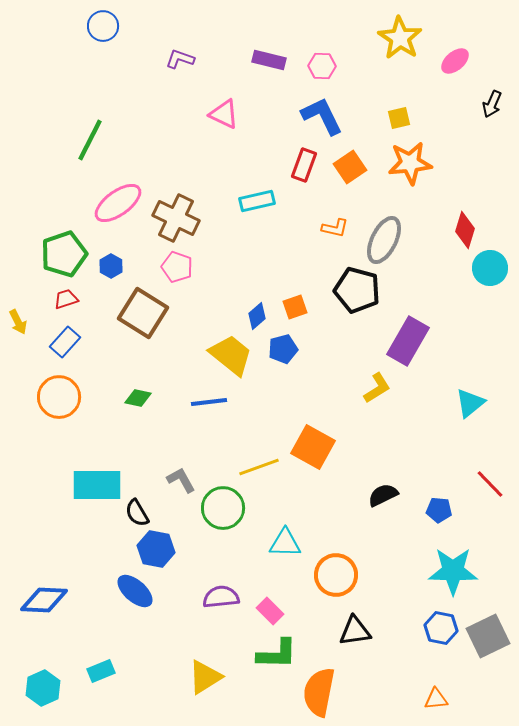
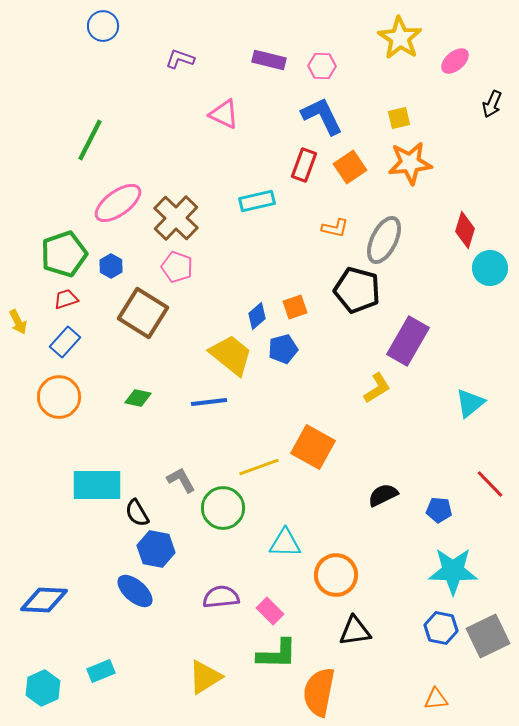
brown cross at (176, 218): rotated 18 degrees clockwise
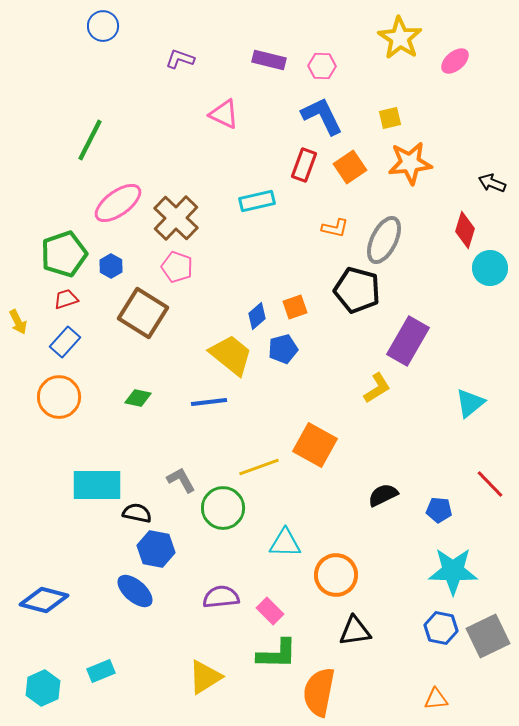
black arrow at (492, 104): moved 79 px down; rotated 88 degrees clockwise
yellow square at (399, 118): moved 9 px left
orange square at (313, 447): moved 2 px right, 2 px up
black semicircle at (137, 513): rotated 132 degrees clockwise
blue diamond at (44, 600): rotated 12 degrees clockwise
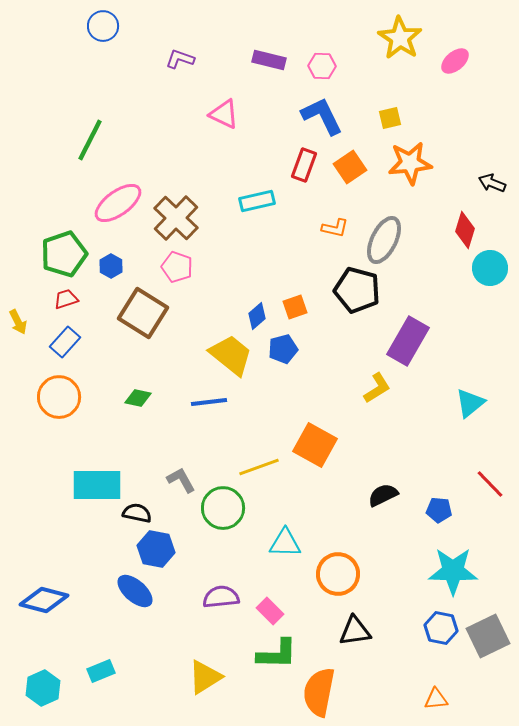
orange circle at (336, 575): moved 2 px right, 1 px up
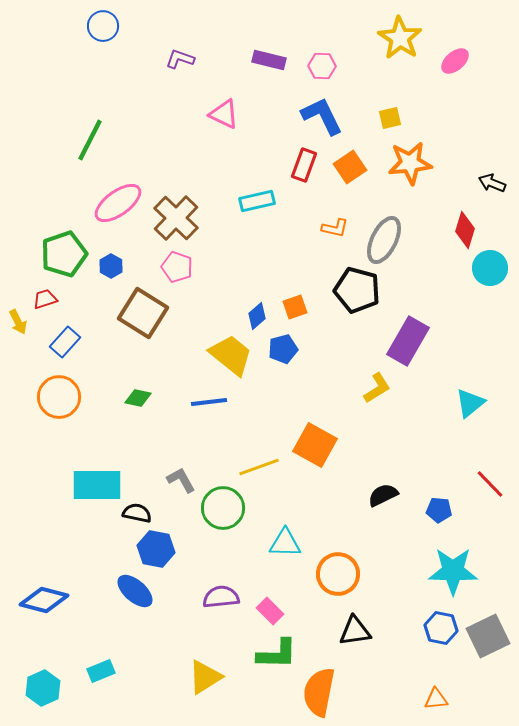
red trapezoid at (66, 299): moved 21 px left
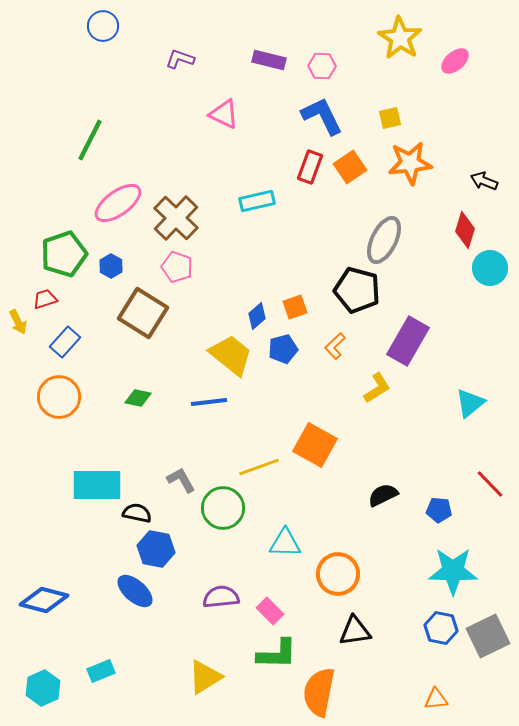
red rectangle at (304, 165): moved 6 px right, 2 px down
black arrow at (492, 183): moved 8 px left, 2 px up
orange L-shape at (335, 228): moved 118 px down; rotated 124 degrees clockwise
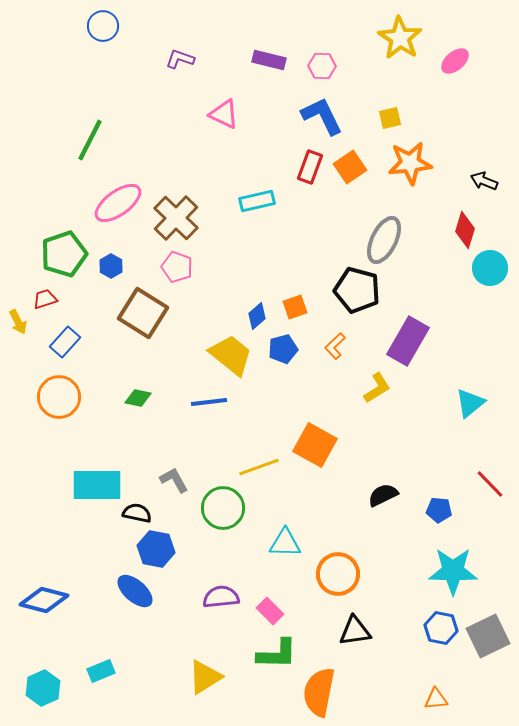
gray L-shape at (181, 480): moved 7 px left
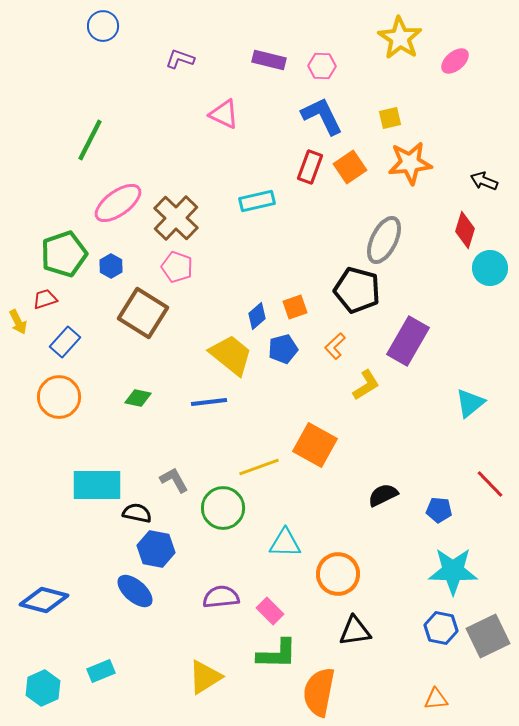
yellow L-shape at (377, 388): moved 11 px left, 3 px up
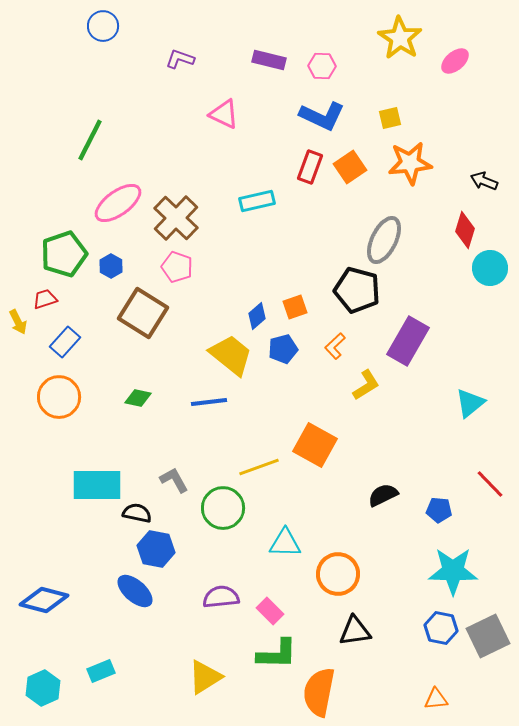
blue L-shape at (322, 116): rotated 141 degrees clockwise
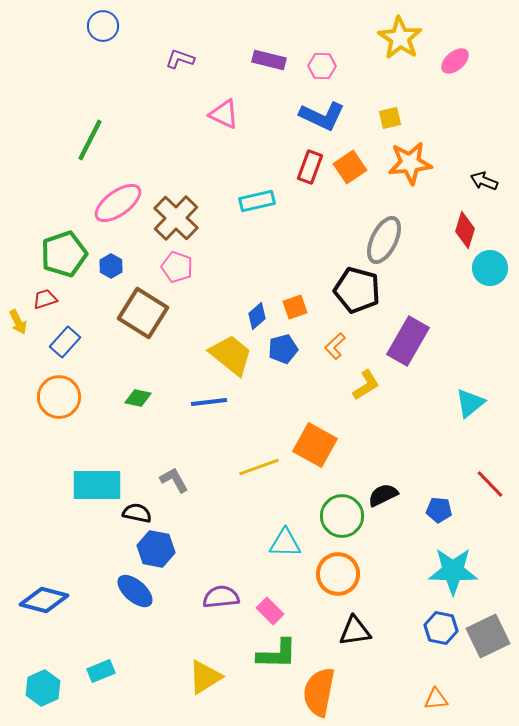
green circle at (223, 508): moved 119 px right, 8 px down
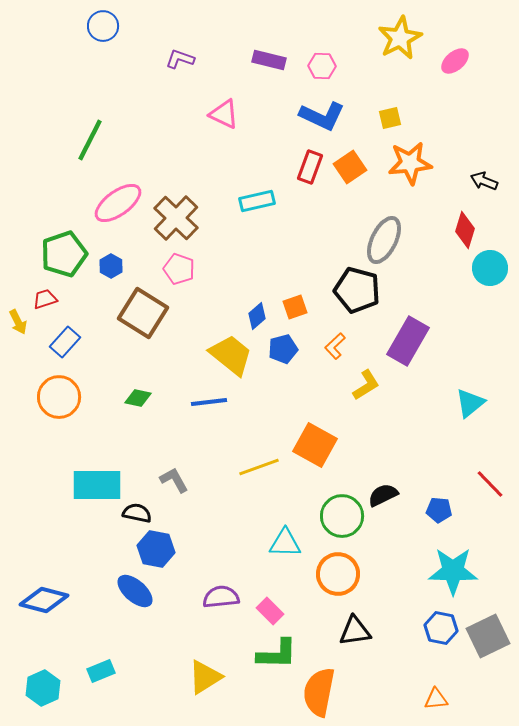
yellow star at (400, 38): rotated 12 degrees clockwise
pink pentagon at (177, 267): moved 2 px right, 2 px down
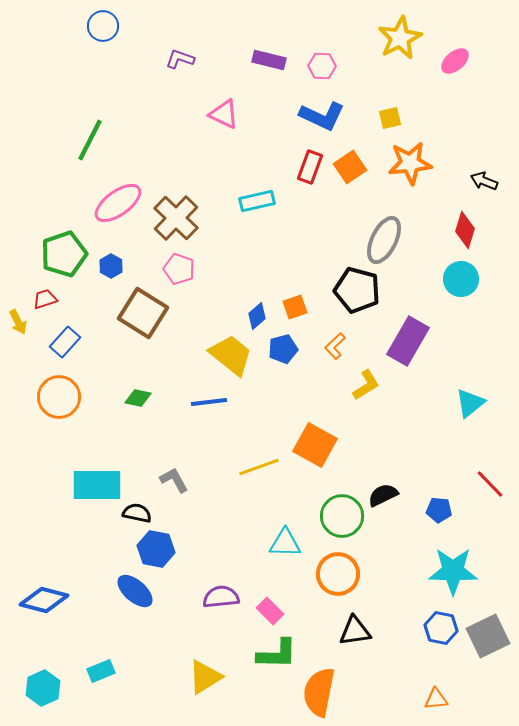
cyan circle at (490, 268): moved 29 px left, 11 px down
